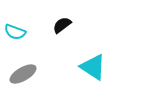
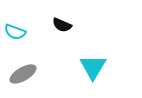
black semicircle: rotated 120 degrees counterclockwise
cyan triangle: rotated 28 degrees clockwise
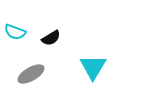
black semicircle: moved 11 px left, 13 px down; rotated 54 degrees counterclockwise
gray ellipse: moved 8 px right
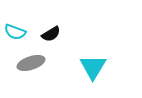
black semicircle: moved 4 px up
gray ellipse: moved 11 px up; rotated 12 degrees clockwise
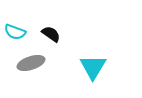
black semicircle: rotated 114 degrees counterclockwise
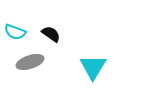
gray ellipse: moved 1 px left, 1 px up
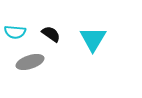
cyan semicircle: rotated 15 degrees counterclockwise
cyan triangle: moved 28 px up
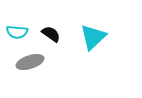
cyan semicircle: moved 2 px right
cyan triangle: moved 2 px up; rotated 16 degrees clockwise
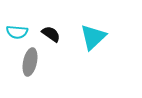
gray ellipse: rotated 60 degrees counterclockwise
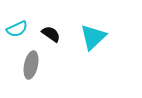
cyan semicircle: moved 3 px up; rotated 30 degrees counterclockwise
gray ellipse: moved 1 px right, 3 px down
